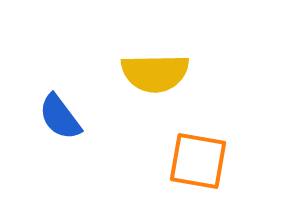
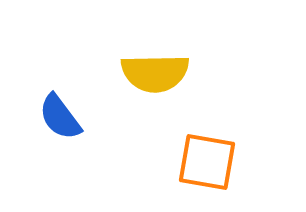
orange square: moved 9 px right, 1 px down
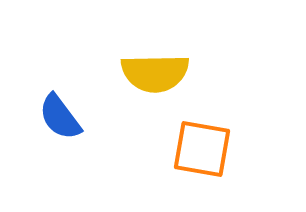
orange square: moved 5 px left, 13 px up
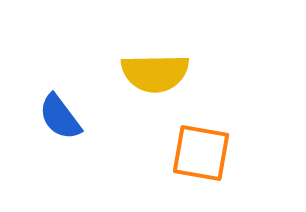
orange square: moved 1 px left, 4 px down
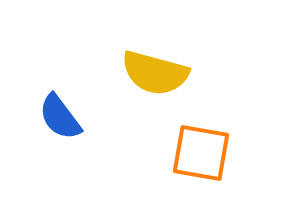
yellow semicircle: rotated 16 degrees clockwise
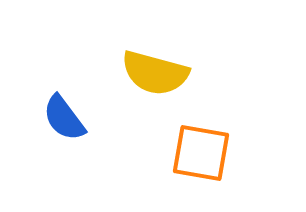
blue semicircle: moved 4 px right, 1 px down
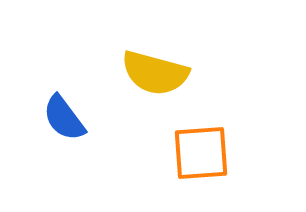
orange square: rotated 14 degrees counterclockwise
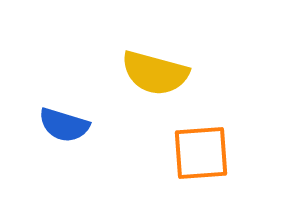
blue semicircle: moved 7 px down; rotated 36 degrees counterclockwise
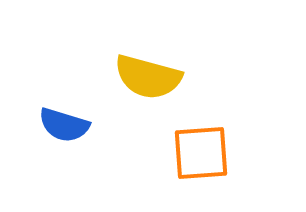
yellow semicircle: moved 7 px left, 4 px down
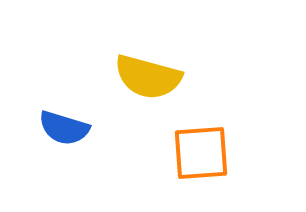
blue semicircle: moved 3 px down
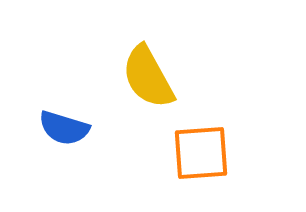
yellow semicircle: rotated 46 degrees clockwise
